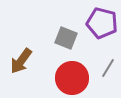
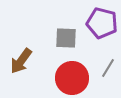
gray square: rotated 20 degrees counterclockwise
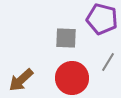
purple pentagon: moved 4 px up
brown arrow: moved 19 px down; rotated 12 degrees clockwise
gray line: moved 6 px up
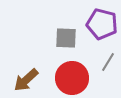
purple pentagon: moved 5 px down
brown arrow: moved 5 px right
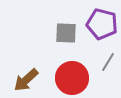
gray square: moved 5 px up
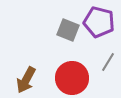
purple pentagon: moved 3 px left, 2 px up
gray square: moved 2 px right, 3 px up; rotated 20 degrees clockwise
brown arrow: rotated 20 degrees counterclockwise
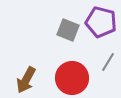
purple pentagon: moved 2 px right
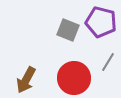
red circle: moved 2 px right
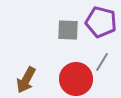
gray square: rotated 20 degrees counterclockwise
gray line: moved 6 px left
red circle: moved 2 px right, 1 px down
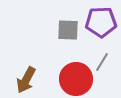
purple pentagon: rotated 16 degrees counterclockwise
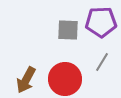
red circle: moved 11 px left
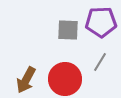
gray line: moved 2 px left
